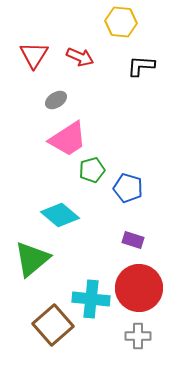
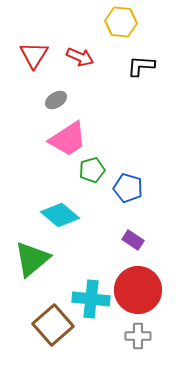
purple rectangle: rotated 15 degrees clockwise
red circle: moved 1 px left, 2 px down
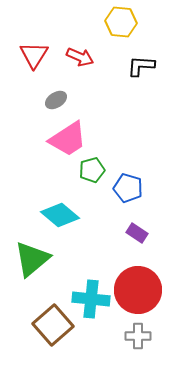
purple rectangle: moved 4 px right, 7 px up
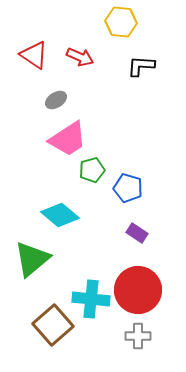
red triangle: rotated 28 degrees counterclockwise
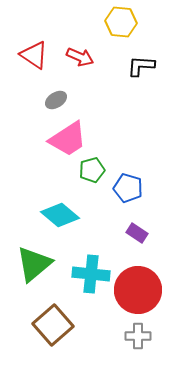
green triangle: moved 2 px right, 5 px down
cyan cross: moved 25 px up
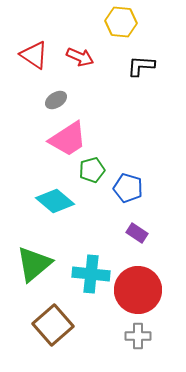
cyan diamond: moved 5 px left, 14 px up
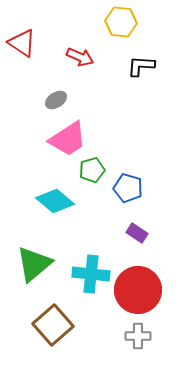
red triangle: moved 12 px left, 12 px up
